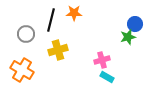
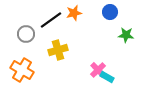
orange star: rotated 14 degrees counterclockwise
black line: rotated 40 degrees clockwise
blue circle: moved 25 px left, 12 px up
green star: moved 2 px left, 2 px up; rotated 21 degrees clockwise
pink cross: moved 4 px left, 10 px down; rotated 28 degrees counterclockwise
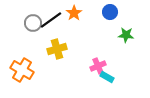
orange star: rotated 21 degrees counterclockwise
gray circle: moved 7 px right, 11 px up
yellow cross: moved 1 px left, 1 px up
pink cross: moved 4 px up; rotated 21 degrees clockwise
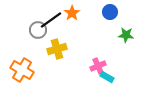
orange star: moved 2 px left
gray circle: moved 5 px right, 7 px down
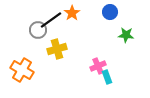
cyan rectangle: rotated 40 degrees clockwise
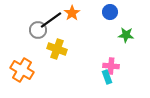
yellow cross: rotated 36 degrees clockwise
pink cross: moved 13 px right; rotated 28 degrees clockwise
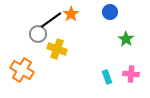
orange star: moved 1 px left, 1 px down
gray circle: moved 4 px down
green star: moved 4 px down; rotated 28 degrees clockwise
pink cross: moved 20 px right, 8 px down
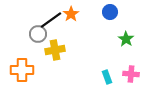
yellow cross: moved 2 px left, 1 px down; rotated 30 degrees counterclockwise
orange cross: rotated 30 degrees counterclockwise
